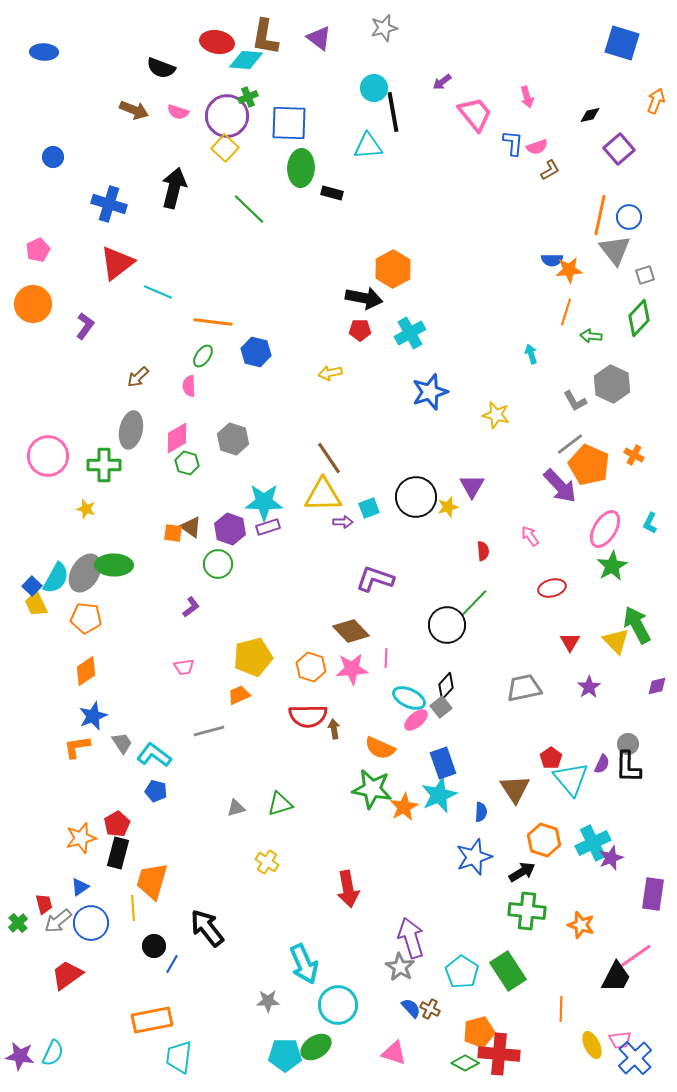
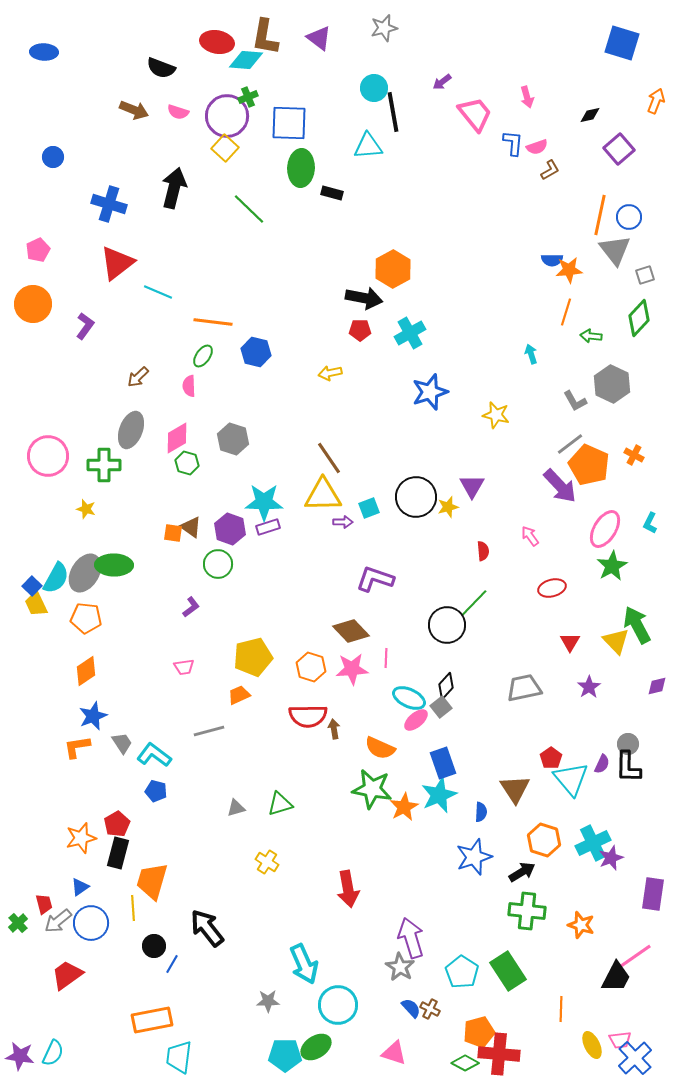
gray ellipse at (131, 430): rotated 9 degrees clockwise
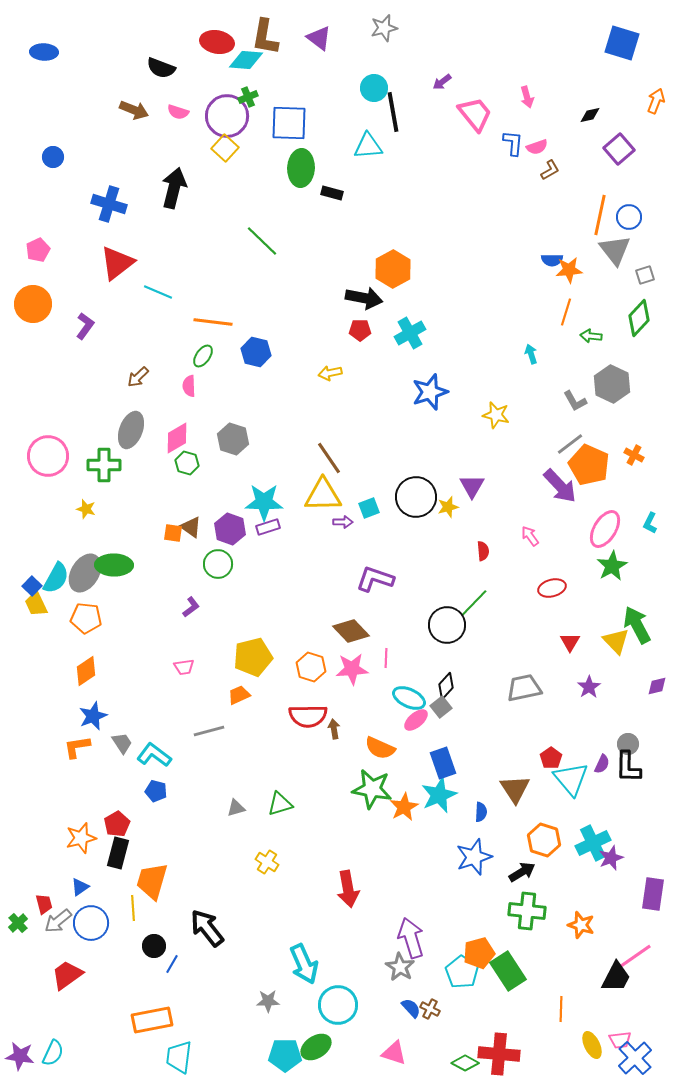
green line at (249, 209): moved 13 px right, 32 px down
orange pentagon at (479, 1032): moved 79 px up
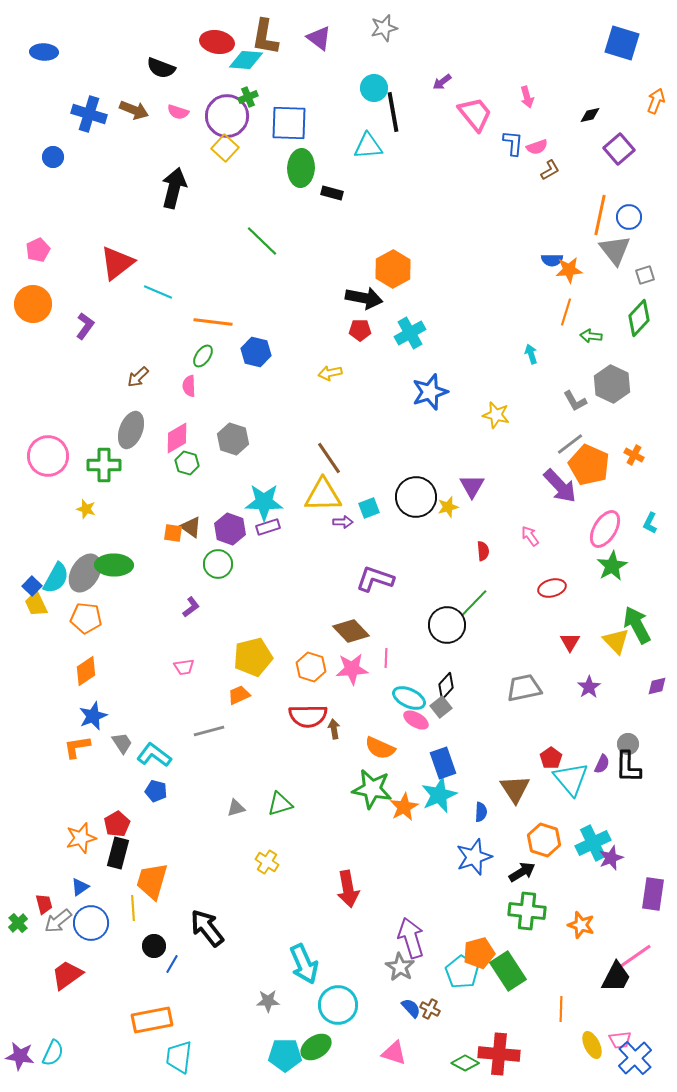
blue cross at (109, 204): moved 20 px left, 90 px up
pink ellipse at (416, 720): rotated 70 degrees clockwise
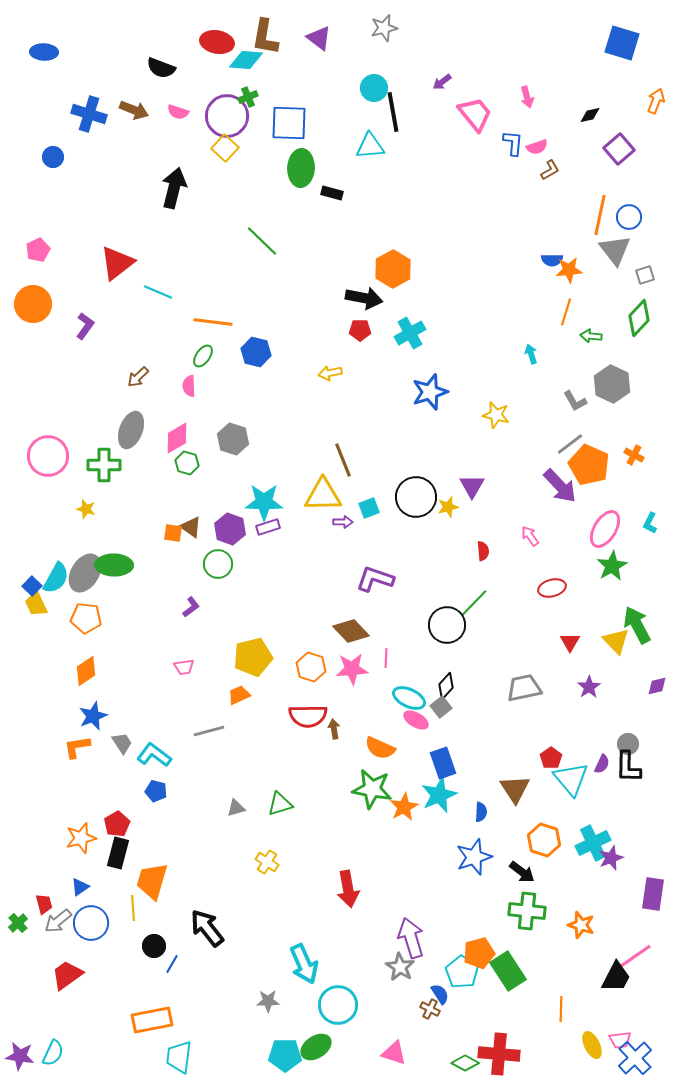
cyan triangle at (368, 146): moved 2 px right
brown line at (329, 458): moved 14 px right, 2 px down; rotated 12 degrees clockwise
black arrow at (522, 872): rotated 68 degrees clockwise
blue semicircle at (411, 1008): moved 29 px right, 14 px up; rotated 10 degrees clockwise
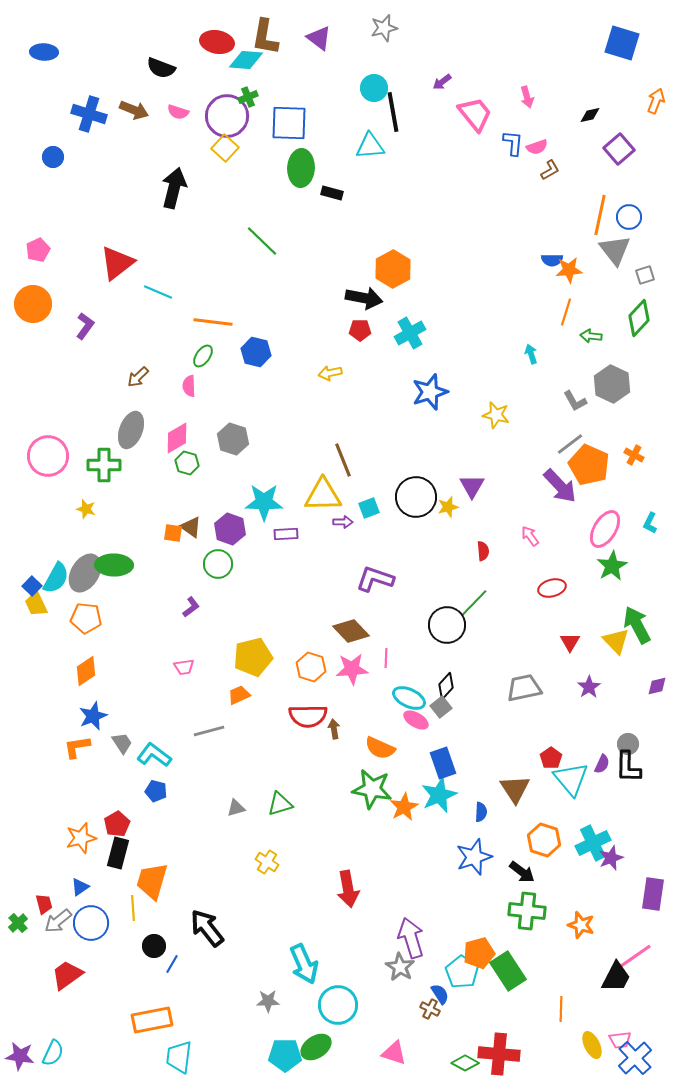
purple rectangle at (268, 527): moved 18 px right, 7 px down; rotated 15 degrees clockwise
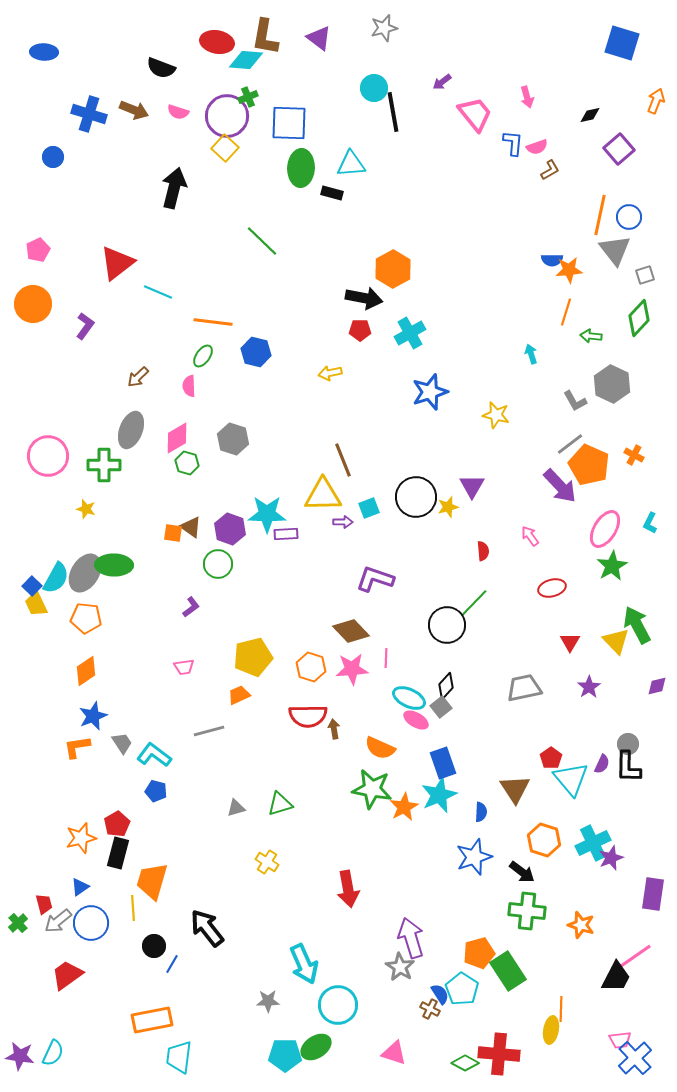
cyan triangle at (370, 146): moved 19 px left, 18 px down
cyan star at (264, 502): moved 3 px right, 12 px down
cyan pentagon at (462, 972): moved 17 px down
yellow ellipse at (592, 1045): moved 41 px left, 15 px up; rotated 36 degrees clockwise
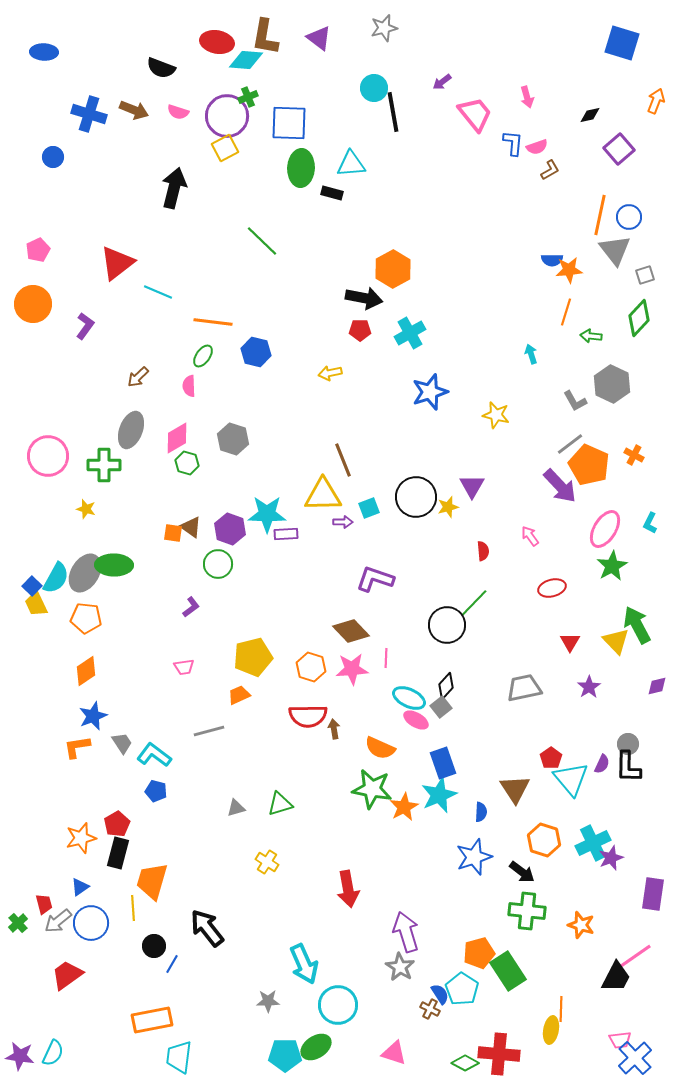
yellow square at (225, 148): rotated 20 degrees clockwise
purple arrow at (411, 938): moved 5 px left, 6 px up
